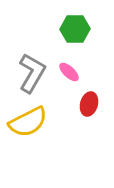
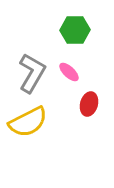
green hexagon: moved 1 px down
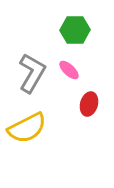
pink ellipse: moved 2 px up
yellow semicircle: moved 1 px left, 6 px down
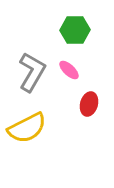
gray L-shape: moved 1 px up
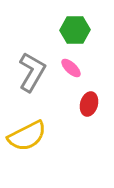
pink ellipse: moved 2 px right, 2 px up
yellow semicircle: moved 8 px down
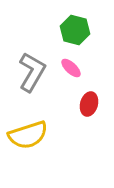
green hexagon: rotated 16 degrees clockwise
yellow semicircle: moved 1 px right, 1 px up; rotated 9 degrees clockwise
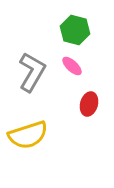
pink ellipse: moved 1 px right, 2 px up
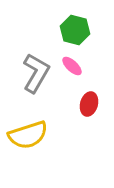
gray L-shape: moved 4 px right, 1 px down
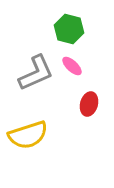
green hexagon: moved 6 px left, 1 px up
gray L-shape: rotated 36 degrees clockwise
